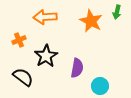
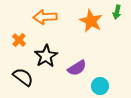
orange cross: rotated 24 degrees counterclockwise
purple semicircle: rotated 48 degrees clockwise
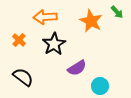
green arrow: rotated 56 degrees counterclockwise
black star: moved 8 px right, 12 px up
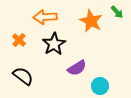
black semicircle: moved 1 px up
